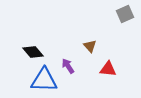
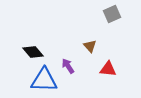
gray square: moved 13 px left
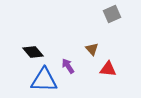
brown triangle: moved 2 px right, 3 px down
